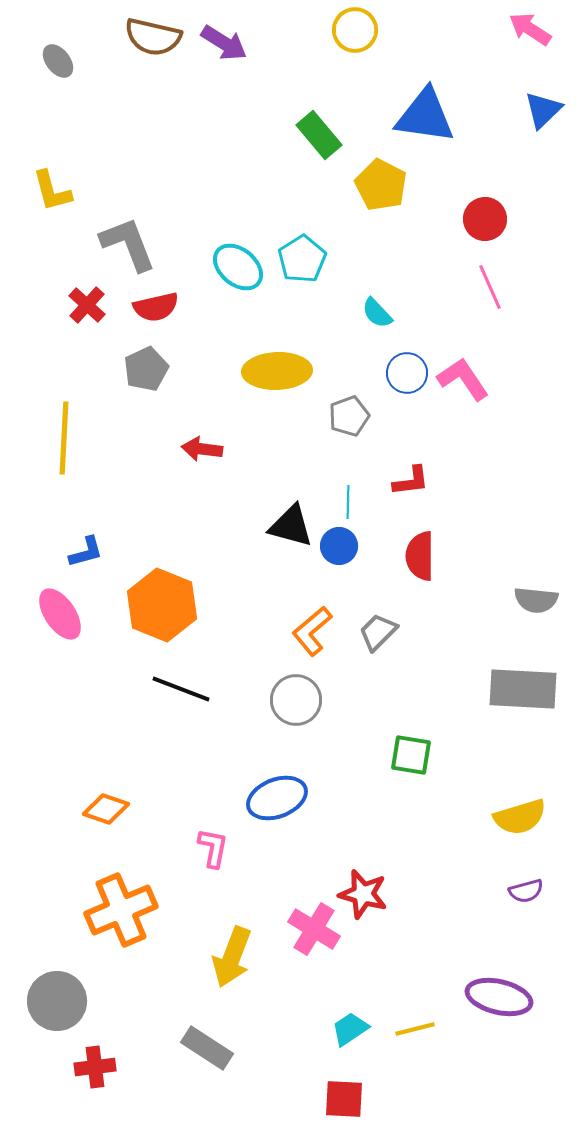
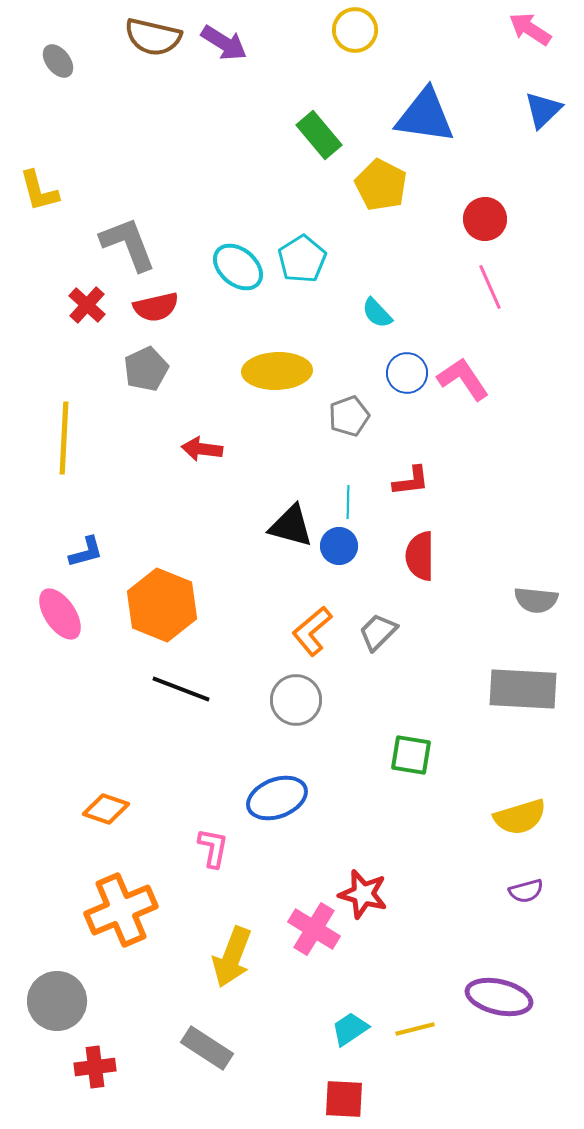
yellow L-shape at (52, 191): moved 13 px left
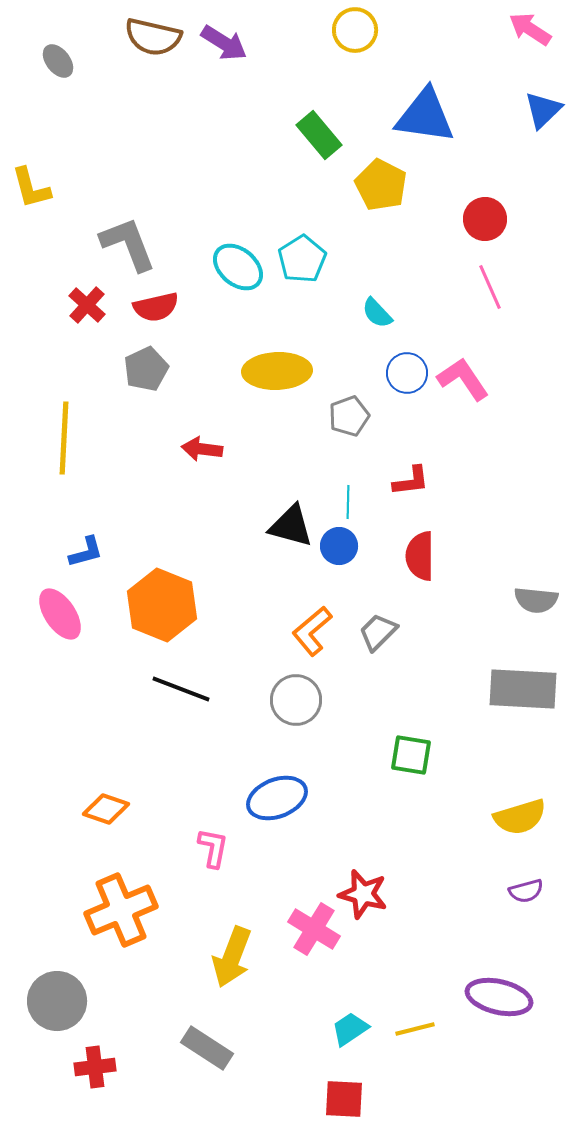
yellow L-shape at (39, 191): moved 8 px left, 3 px up
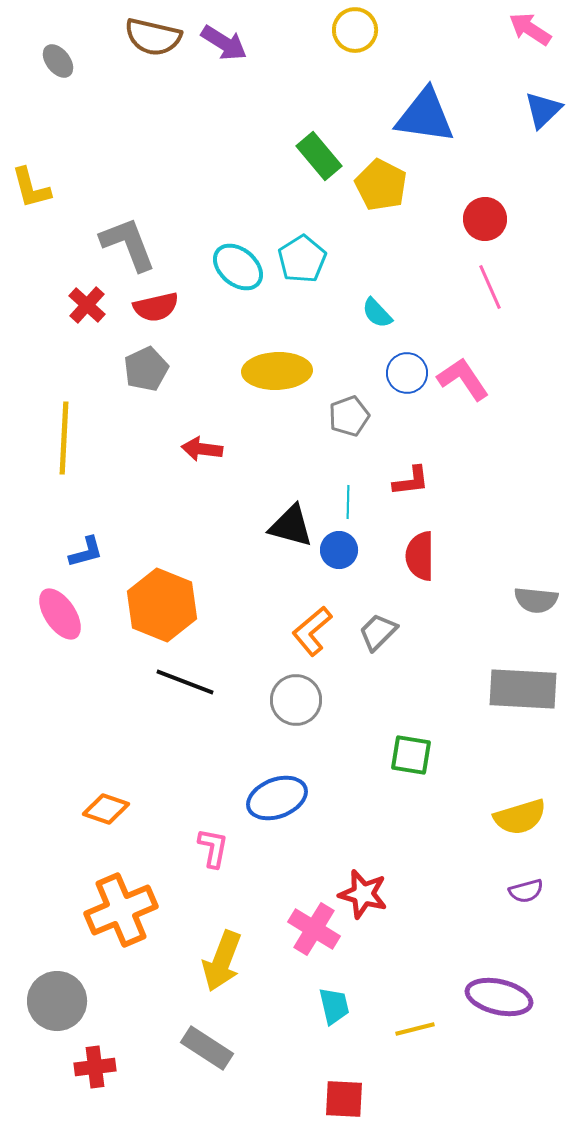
green rectangle at (319, 135): moved 21 px down
blue circle at (339, 546): moved 4 px down
black line at (181, 689): moved 4 px right, 7 px up
yellow arrow at (232, 957): moved 10 px left, 4 px down
cyan trapezoid at (350, 1029): moved 16 px left, 23 px up; rotated 111 degrees clockwise
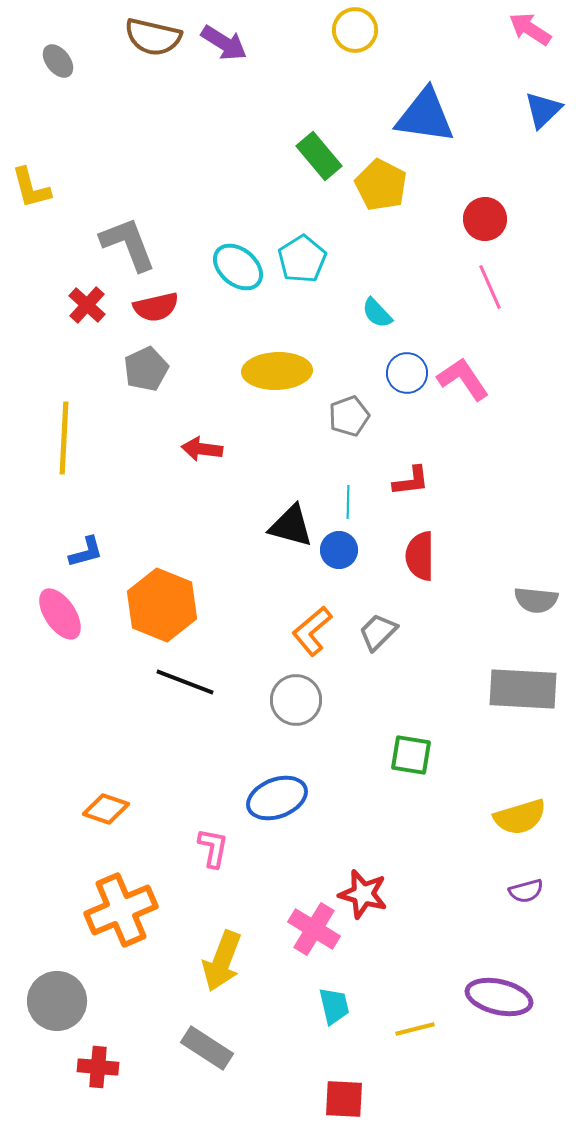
red cross at (95, 1067): moved 3 px right; rotated 12 degrees clockwise
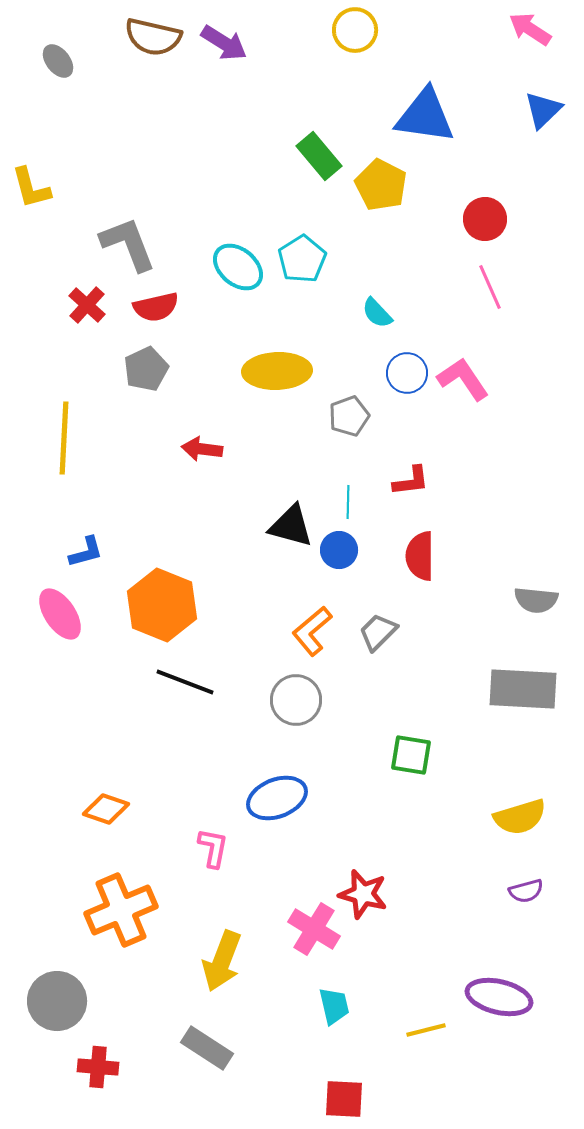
yellow line at (415, 1029): moved 11 px right, 1 px down
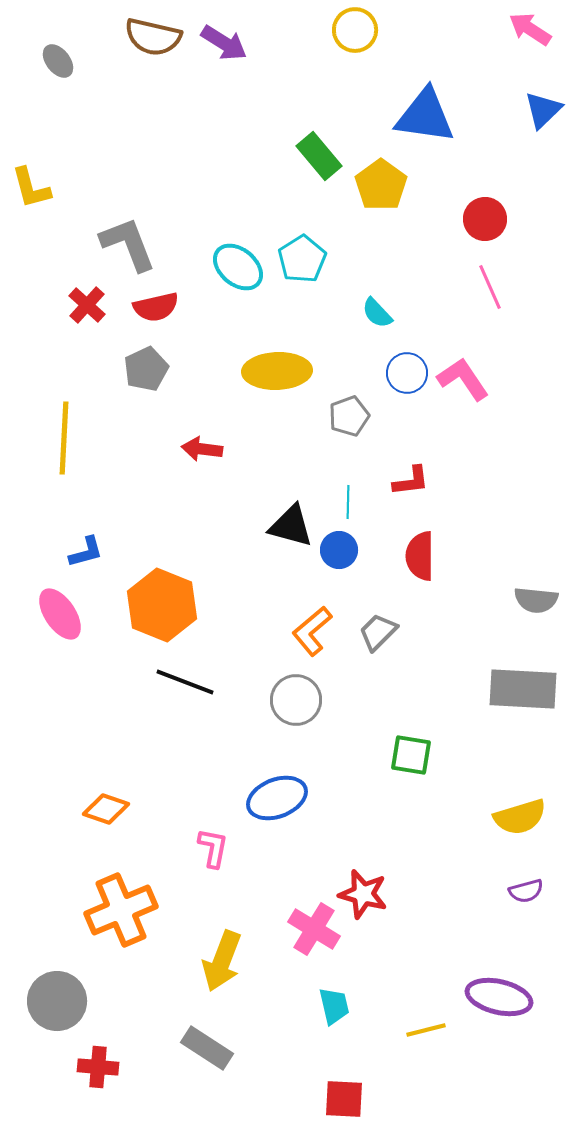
yellow pentagon at (381, 185): rotated 9 degrees clockwise
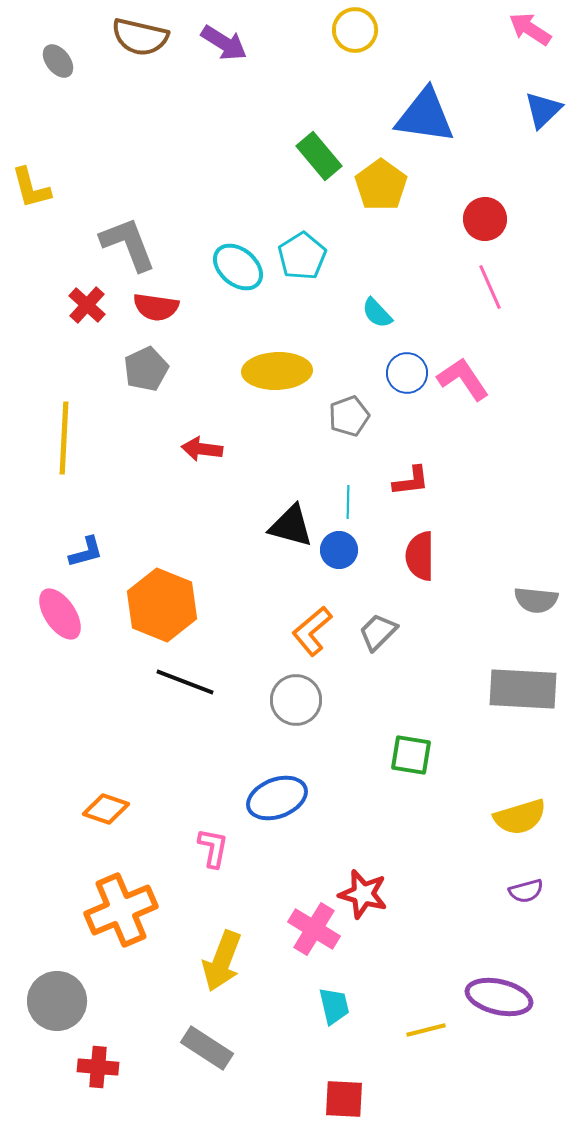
brown semicircle at (153, 37): moved 13 px left
cyan pentagon at (302, 259): moved 3 px up
red semicircle at (156, 307): rotated 21 degrees clockwise
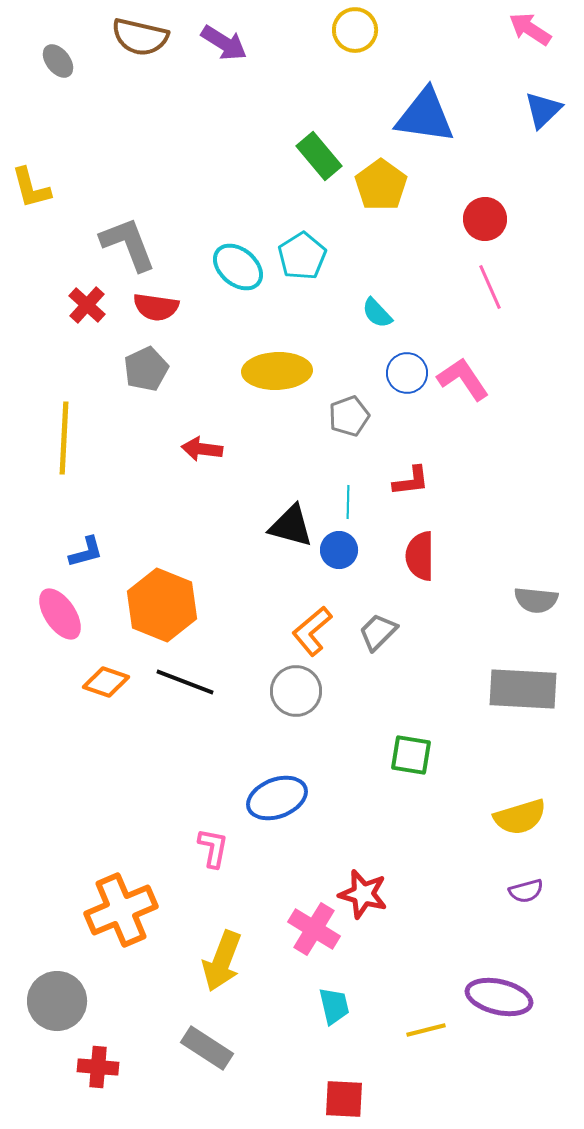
gray circle at (296, 700): moved 9 px up
orange diamond at (106, 809): moved 127 px up
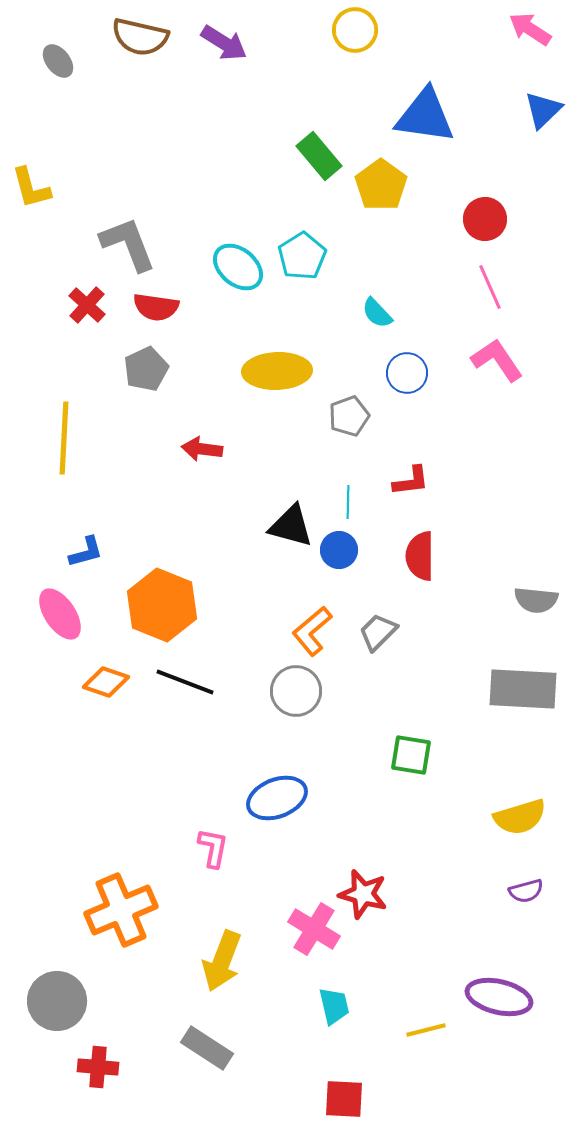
pink L-shape at (463, 379): moved 34 px right, 19 px up
